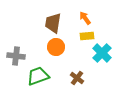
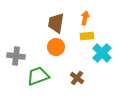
orange arrow: rotated 48 degrees clockwise
brown trapezoid: moved 3 px right
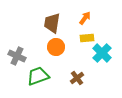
orange arrow: rotated 24 degrees clockwise
brown trapezoid: moved 4 px left
yellow rectangle: moved 2 px down
gray cross: moved 1 px right; rotated 18 degrees clockwise
brown cross: rotated 16 degrees clockwise
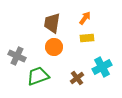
orange circle: moved 2 px left
cyan cross: moved 14 px down; rotated 18 degrees clockwise
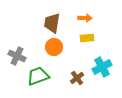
orange arrow: rotated 56 degrees clockwise
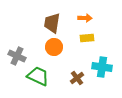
cyan cross: rotated 36 degrees clockwise
green trapezoid: rotated 45 degrees clockwise
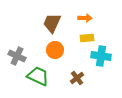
brown trapezoid: rotated 15 degrees clockwise
orange circle: moved 1 px right, 3 px down
cyan cross: moved 1 px left, 11 px up
